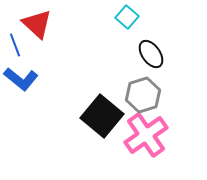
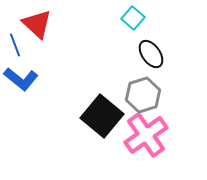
cyan square: moved 6 px right, 1 px down
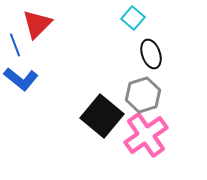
red triangle: rotated 32 degrees clockwise
black ellipse: rotated 16 degrees clockwise
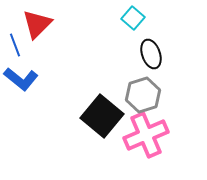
pink cross: rotated 12 degrees clockwise
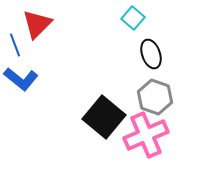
gray hexagon: moved 12 px right, 2 px down; rotated 24 degrees counterclockwise
black square: moved 2 px right, 1 px down
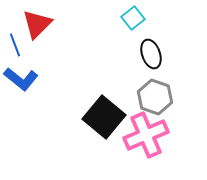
cyan square: rotated 10 degrees clockwise
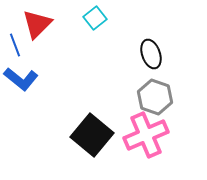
cyan square: moved 38 px left
black square: moved 12 px left, 18 px down
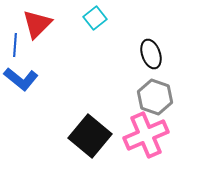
blue line: rotated 25 degrees clockwise
black square: moved 2 px left, 1 px down
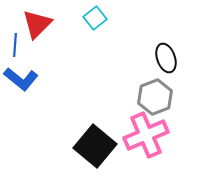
black ellipse: moved 15 px right, 4 px down
gray hexagon: rotated 20 degrees clockwise
black square: moved 5 px right, 10 px down
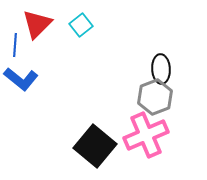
cyan square: moved 14 px left, 7 px down
black ellipse: moved 5 px left, 11 px down; rotated 16 degrees clockwise
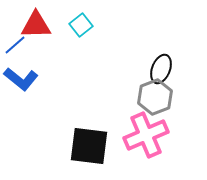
red triangle: moved 1 px left, 1 px down; rotated 44 degrees clockwise
blue line: rotated 45 degrees clockwise
black ellipse: rotated 24 degrees clockwise
black square: moved 6 px left; rotated 33 degrees counterclockwise
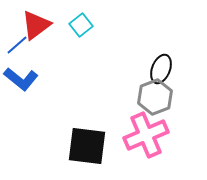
red triangle: rotated 36 degrees counterclockwise
blue line: moved 2 px right
black square: moved 2 px left
